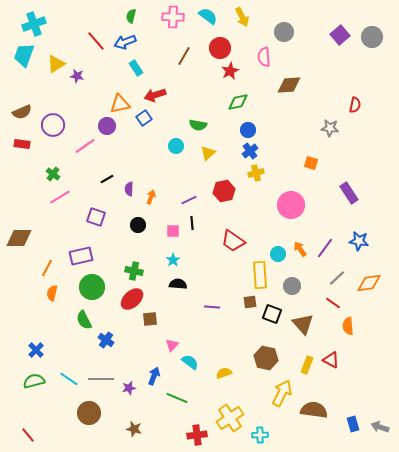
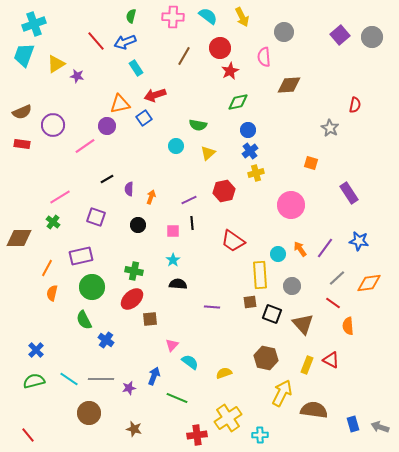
gray star at (330, 128): rotated 24 degrees clockwise
green cross at (53, 174): moved 48 px down
yellow cross at (230, 418): moved 2 px left
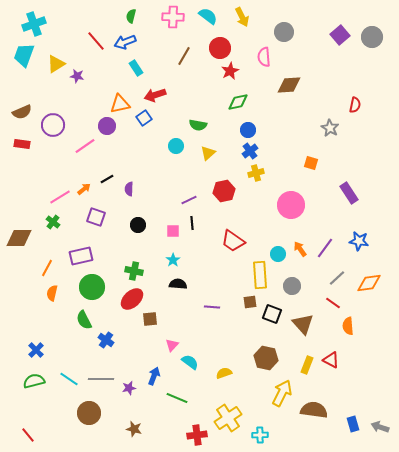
orange arrow at (151, 197): moved 67 px left, 8 px up; rotated 32 degrees clockwise
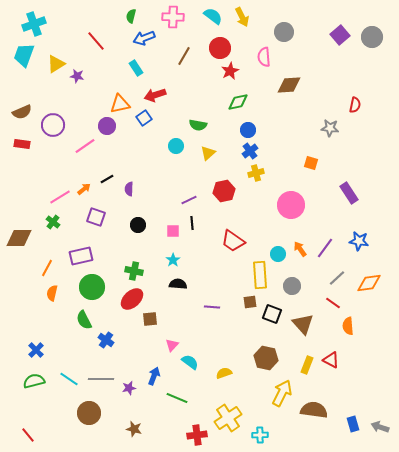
cyan semicircle at (208, 16): moved 5 px right
blue arrow at (125, 42): moved 19 px right, 4 px up
gray star at (330, 128): rotated 24 degrees counterclockwise
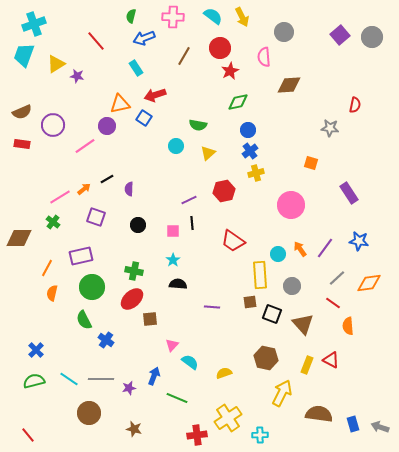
blue square at (144, 118): rotated 21 degrees counterclockwise
brown semicircle at (314, 410): moved 5 px right, 4 px down
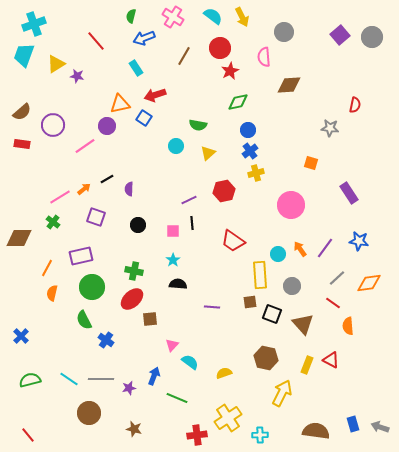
pink cross at (173, 17): rotated 30 degrees clockwise
brown semicircle at (22, 112): rotated 18 degrees counterclockwise
blue cross at (36, 350): moved 15 px left, 14 px up
green semicircle at (34, 381): moved 4 px left, 1 px up
brown semicircle at (319, 414): moved 3 px left, 17 px down
